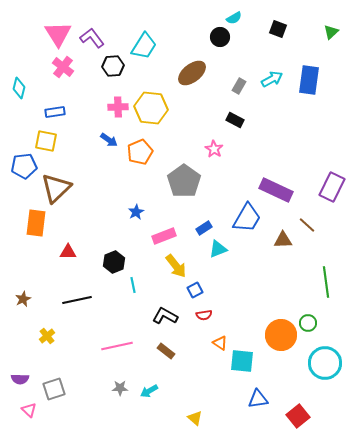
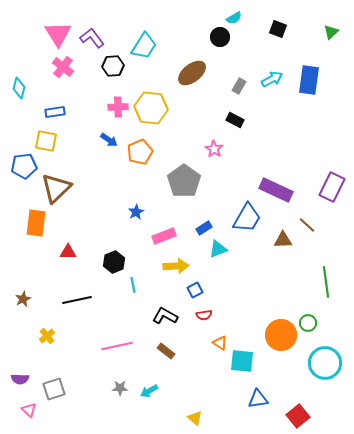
yellow arrow at (176, 266): rotated 55 degrees counterclockwise
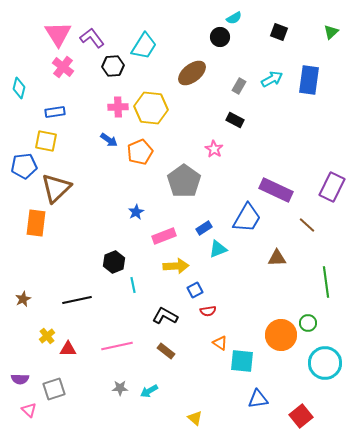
black square at (278, 29): moved 1 px right, 3 px down
brown triangle at (283, 240): moved 6 px left, 18 px down
red triangle at (68, 252): moved 97 px down
red semicircle at (204, 315): moved 4 px right, 4 px up
red square at (298, 416): moved 3 px right
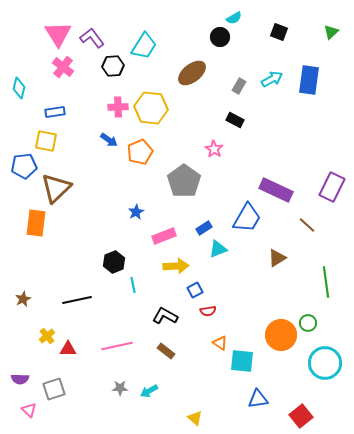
brown triangle at (277, 258): rotated 30 degrees counterclockwise
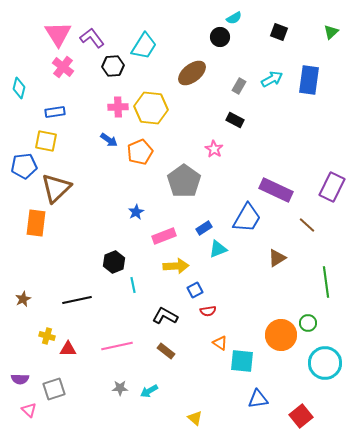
yellow cross at (47, 336): rotated 35 degrees counterclockwise
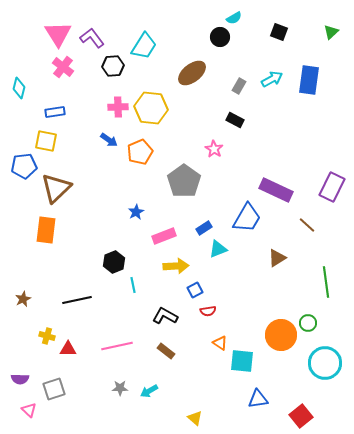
orange rectangle at (36, 223): moved 10 px right, 7 px down
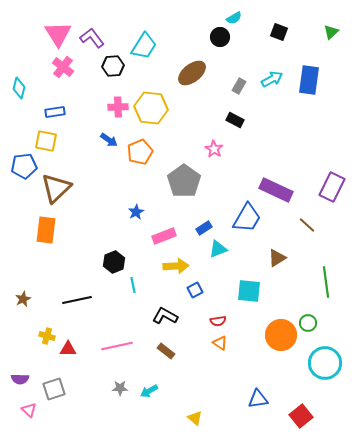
red semicircle at (208, 311): moved 10 px right, 10 px down
cyan square at (242, 361): moved 7 px right, 70 px up
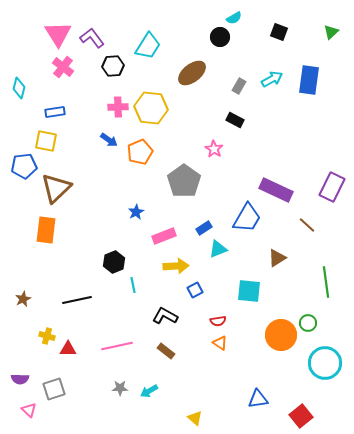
cyan trapezoid at (144, 46): moved 4 px right
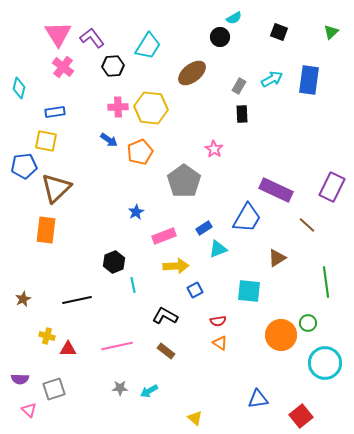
black rectangle at (235, 120): moved 7 px right, 6 px up; rotated 60 degrees clockwise
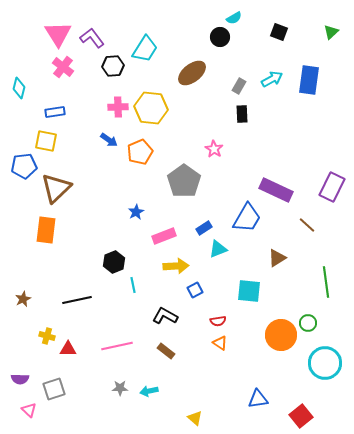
cyan trapezoid at (148, 46): moved 3 px left, 3 px down
cyan arrow at (149, 391): rotated 18 degrees clockwise
